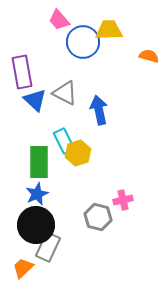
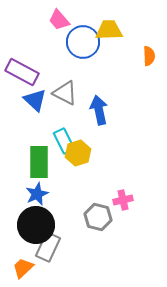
orange semicircle: rotated 72 degrees clockwise
purple rectangle: rotated 52 degrees counterclockwise
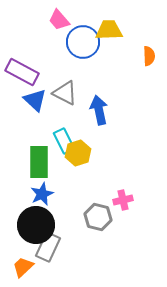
blue star: moved 5 px right
orange trapezoid: moved 1 px up
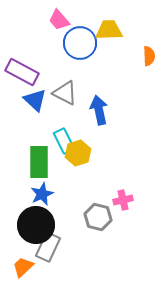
blue circle: moved 3 px left, 1 px down
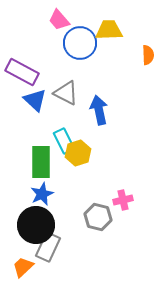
orange semicircle: moved 1 px left, 1 px up
gray triangle: moved 1 px right
green rectangle: moved 2 px right
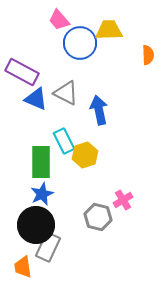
blue triangle: moved 1 px right, 1 px up; rotated 20 degrees counterclockwise
yellow hexagon: moved 7 px right, 2 px down
pink cross: rotated 18 degrees counterclockwise
orange trapezoid: rotated 55 degrees counterclockwise
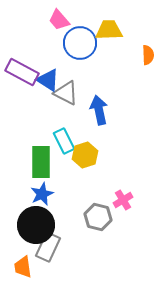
blue triangle: moved 12 px right, 19 px up; rotated 10 degrees clockwise
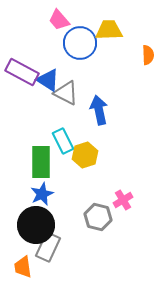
cyan rectangle: moved 1 px left
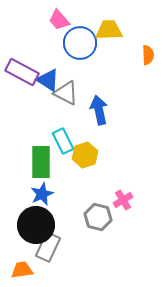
orange trapezoid: moved 1 px left, 3 px down; rotated 90 degrees clockwise
